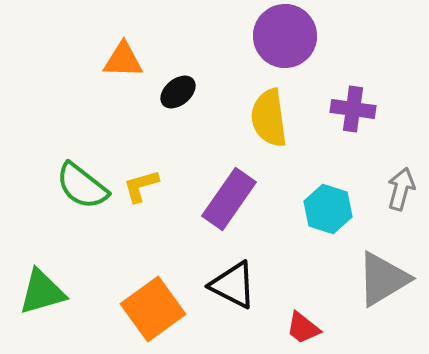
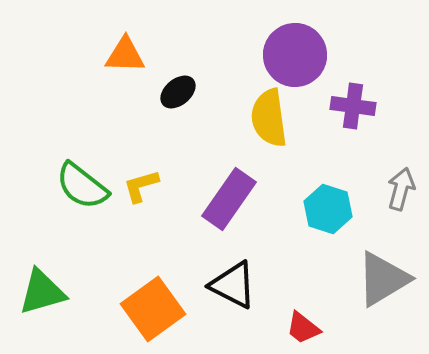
purple circle: moved 10 px right, 19 px down
orange triangle: moved 2 px right, 5 px up
purple cross: moved 3 px up
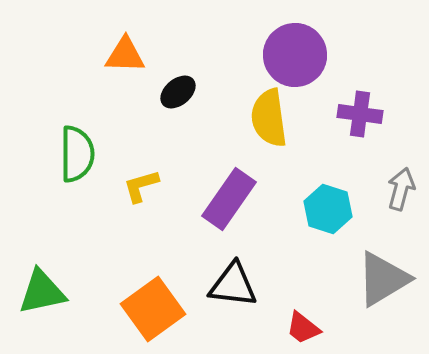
purple cross: moved 7 px right, 8 px down
green semicircle: moved 5 px left, 32 px up; rotated 128 degrees counterclockwise
black triangle: rotated 20 degrees counterclockwise
green triangle: rotated 4 degrees clockwise
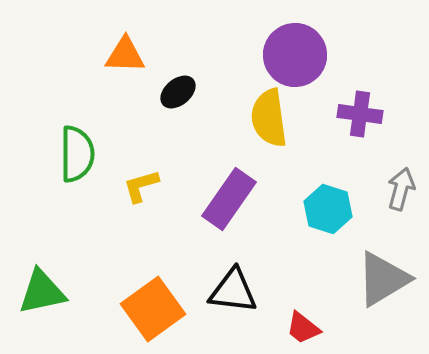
black triangle: moved 6 px down
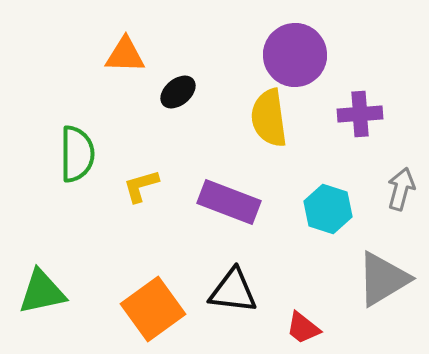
purple cross: rotated 12 degrees counterclockwise
purple rectangle: moved 3 px down; rotated 76 degrees clockwise
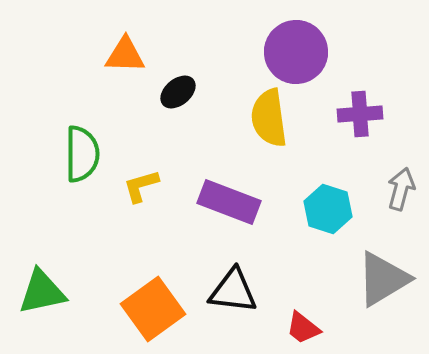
purple circle: moved 1 px right, 3 px up
green semicircle: moved 5 px right
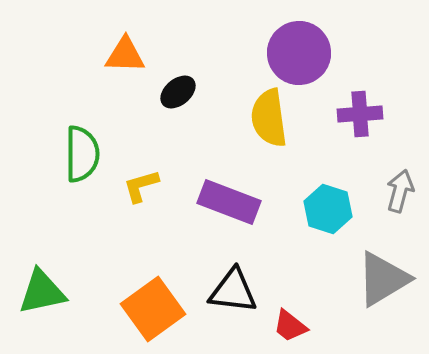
purple circle: moved 3 px right, 1 px down
gray arrow: moved 1 px left, 2 px down
red trapezoid: moved 13 px left, 2 px up
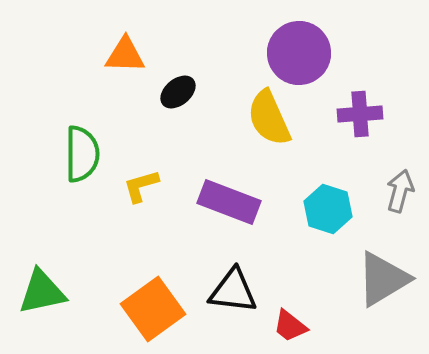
yellow semicircle: rotated 16 degrees counterclockwise
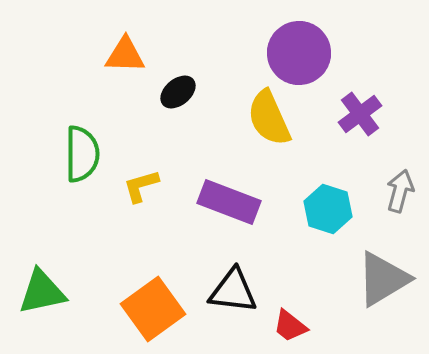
purple cross: rotated 33 degrees counterclockwise
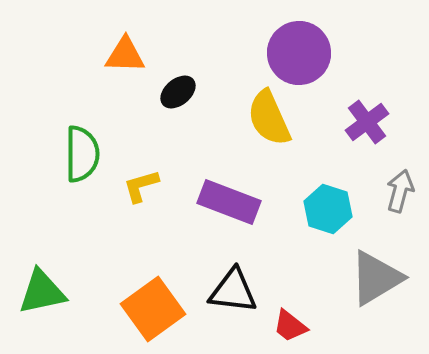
purple cross: moved 7 px right, 8 px down
gray triangle: moved 7 px left, 1 px up
